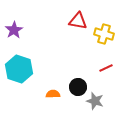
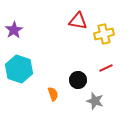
yellow cross: rotated 30 degrees counterclockwise
black circle: moved 7 px up
orange semicircle: rotated 72 degrees clockwise
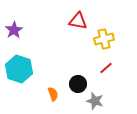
yellow cross: moved 5 px down
red line: rotated 16 degrees counterclockwise
black circle: moved 4 px down
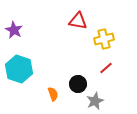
purple star: rotated 12 degrees counterclockwise
gray star: rotated 30 degrees clockwise
